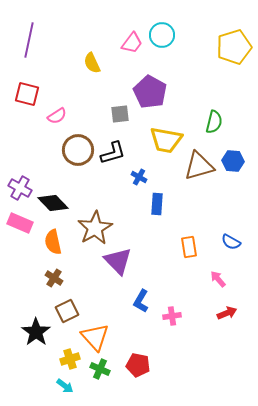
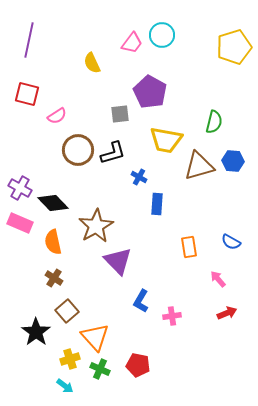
brown star: moved 1 px right, 2 px up
brown square: rotated 15 degrees counterclockwise
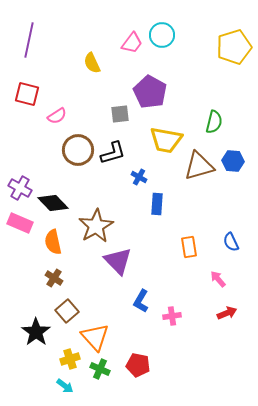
blue semicircle: rotated 36 degrees clockwise
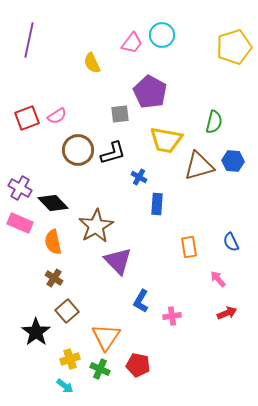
red square: moved 24 px down; rotated 35 degrees counterclockwise
orange triangle: moved 11 px right; rotated 16 degrees clockwise
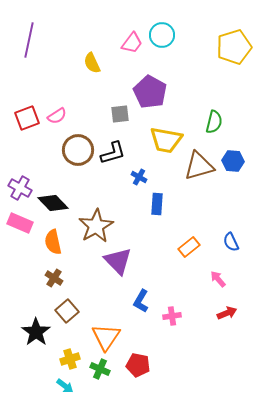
orange rectangle: rotated 60 degrees clockwise
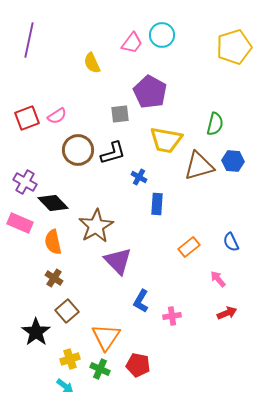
green semicircle: moved 1 px right, 2 px down
purple cross: moved 5 px right, 6 px up
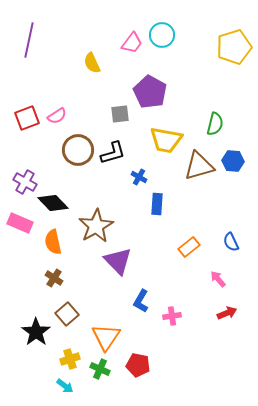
brown square: moved 3 px down
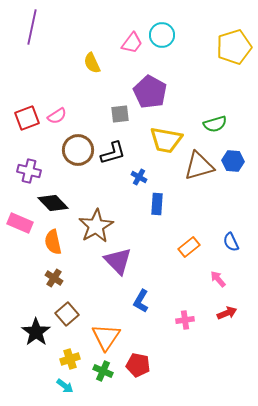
purple line: moved 3 px right, 13 px up
green semicircle: rotated 60 degrees clockwise
purple cross: moved 4 px right, 11 px up; rotated 15 degrees counterclockwise
pink cross: moved 13 px right, 4 px down
green cross: moved 3 px right, 2 px down
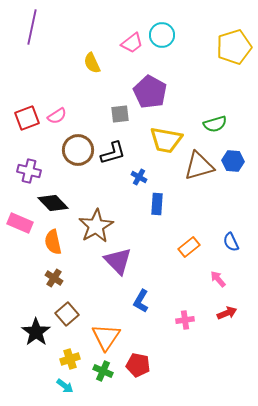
pink trapezoid: rotated 15 degrees clockwise
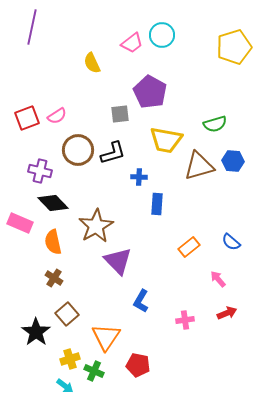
purple cross: moved 11 px right
blue cross: rotated 28 degrees counterclockwise
blue semicircle: rotated 24 degrees counterclockwise
green cross: moved 9 px left
